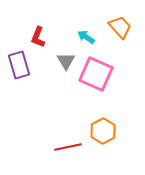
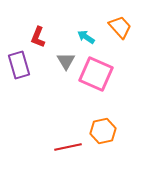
orange hexagon: rotated 15 degrees clockwise
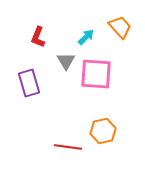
cyan arrow: rotated 102 degrees clockwise
purple rectangle: moved 10 px right, 18 px down
pink square: rotated 20 degrees counterclockwise
red line: rotated 20 degrees clockwise
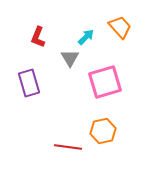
gray triangle: moved 4 px right, 3 px up
pink square: moved 9 px right, 8 px down; rotated 20 degrees counterclockwise
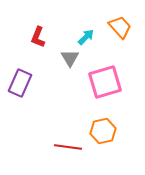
purple rectangle: moved 9 px left; rotated 40 degrees clockwise
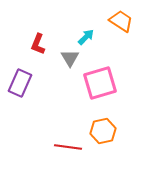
orange trapezoid: moved 1 px right, 6 px up; rotated 15 degrees counterclockwise
red L-shape: moved 7 px down
pink square: moved 5 px left, 1 px down
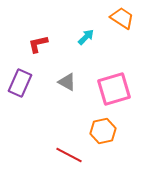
orange trapezoid: moved 1 px right, 3 px up
red L-shape: rotated 55 degrees clockwise
gray triangle: moved 3 px left, 24 px down; rotated 30 degrees counterclockwise
pink square: moved 14 px right, 6 px down
red line: moved 1 px right, 8 px down; rotated 20 degrees clockwise
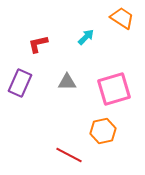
gray triangle: rotated 30 degrees counterclockwise
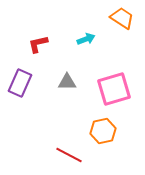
cyan arrow: moved 2 px down; rotated 24 degrees clockwise
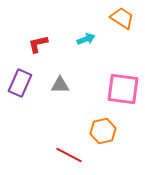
gray triangle: moved 7 px left, 3 px down
pink square: moved 9 px right; rotated 24 degrees clockwise
